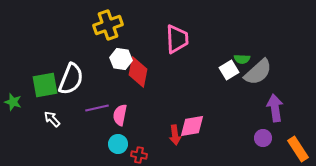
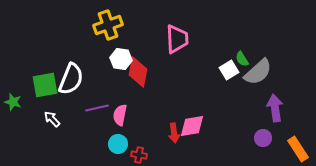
green semicircle: rotated 56 degrees clockwise
red arrow: moved 1 px left, 2 px up
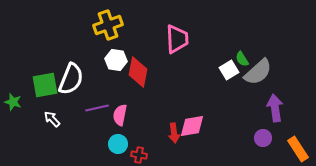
white hexagon: moved 5 px left, 1 px down
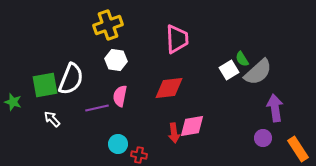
red diamond: moved 31 px right, 16 px down; rotated 72 degrees clockwise
pink semicircle: moved 19 px up
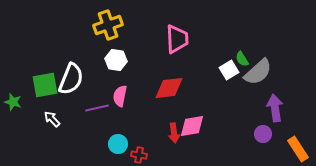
purple circle: moved 4 px up
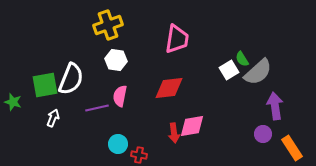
pink trapezoid: rotated 12 degrees clockwise
purple arrow: moved 2 px up
white arrow: moved 1 px right, 1 px up; rotated 66 degrees clockwise
orange rectangle: moved 6 px left, 1 px up
